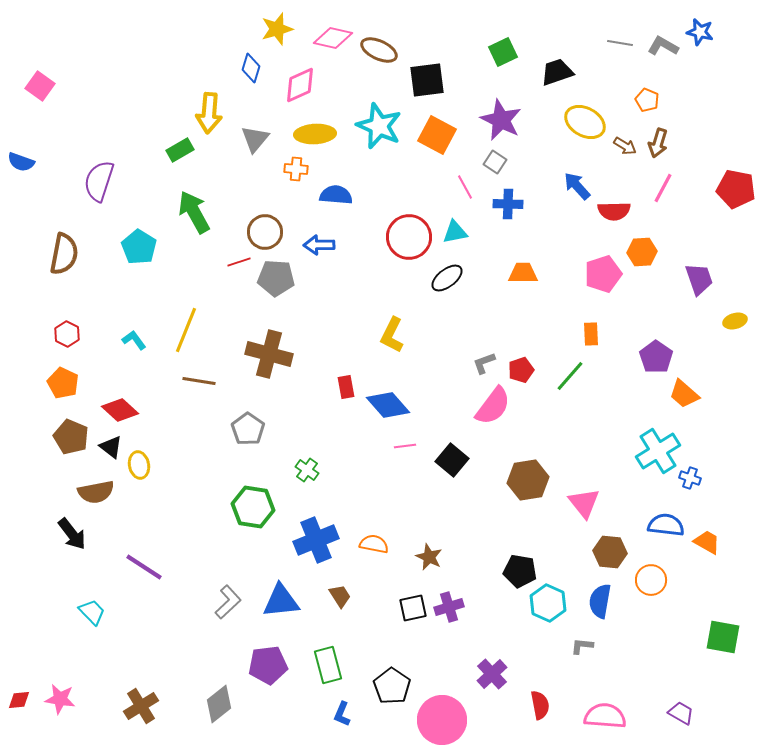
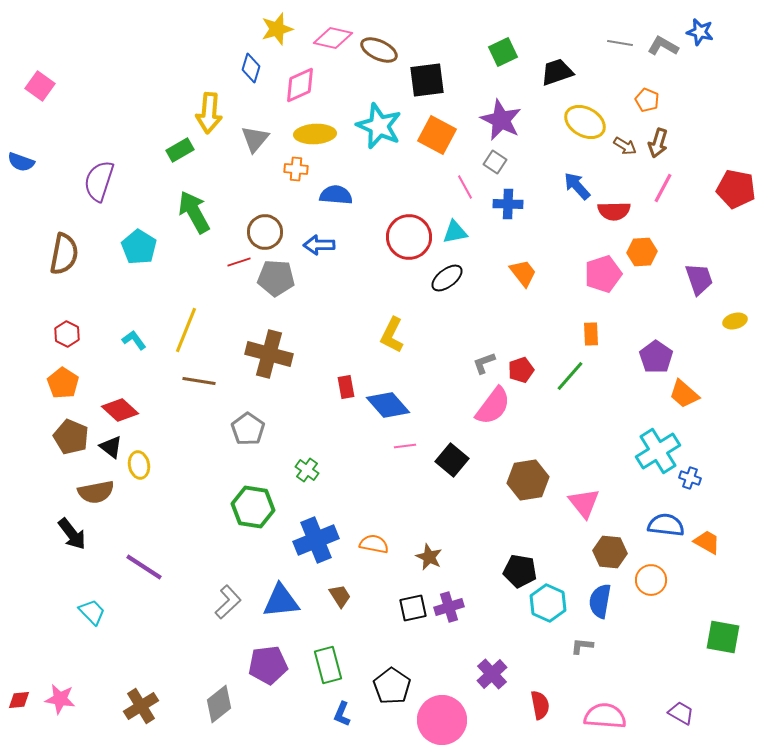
orange trapezoid at (523, 273): rotated 52 degrees clockwise
orange pentagon at (63, 383): rotated 8 degrees clockwise
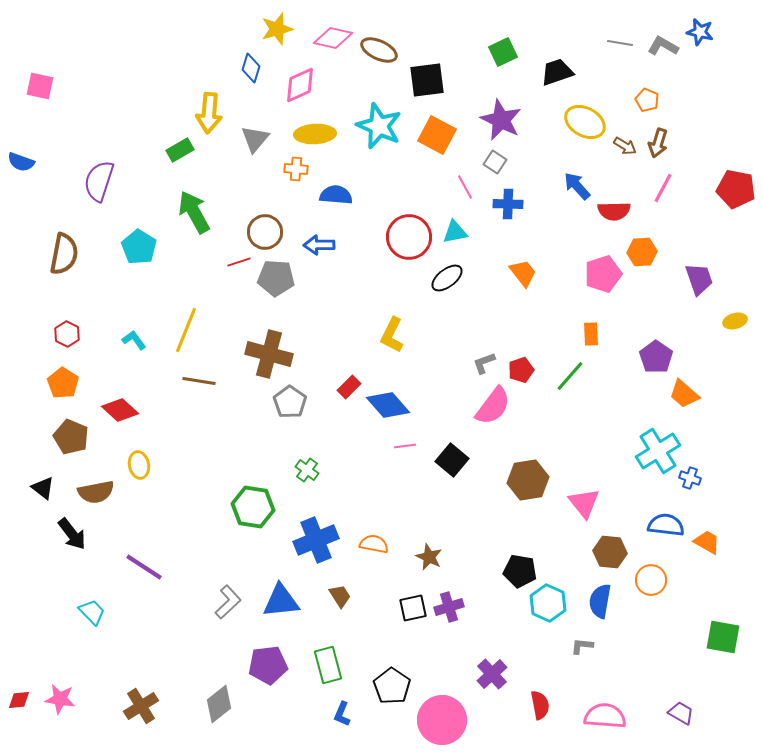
pink square at (40, 86): rotated 24 degrees counterclockwise
red rectangle at (346, 387): moved 3 px right; rotated 55 degrees clockwise
gray pentagon at (248, 429): moved 42 px right, 27 px up
black triangle at (111, 447): moved 68 px left, 41 px down
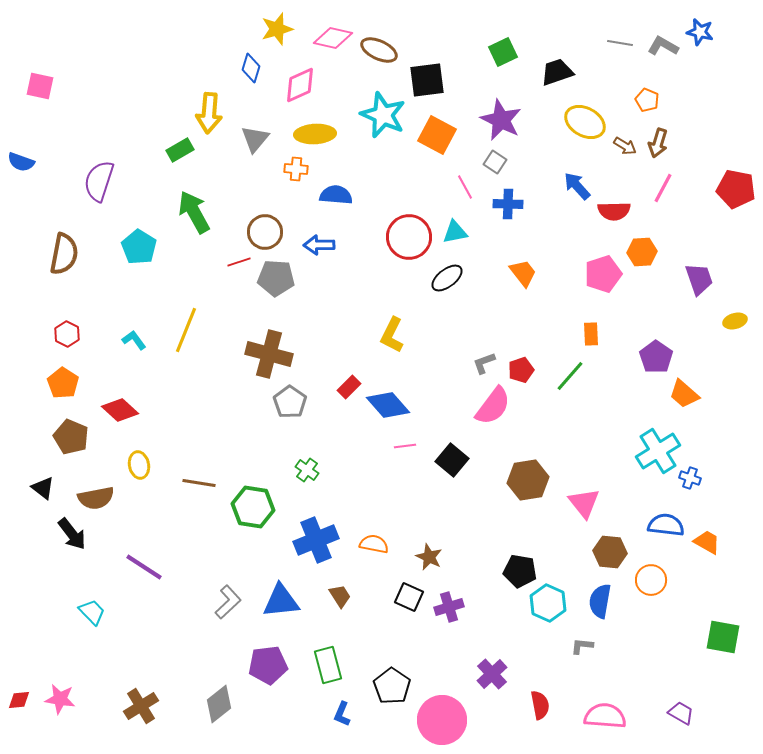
cyan star at (379, 126): moved 4 px right, 11 px up
brown line at (199, 381): moved 102 px down
brown semicircle at (96, 492): moved 6 px down
black square at (413, 608): moved 4 px left, 11 px up; rotated 36 degrees clockwise
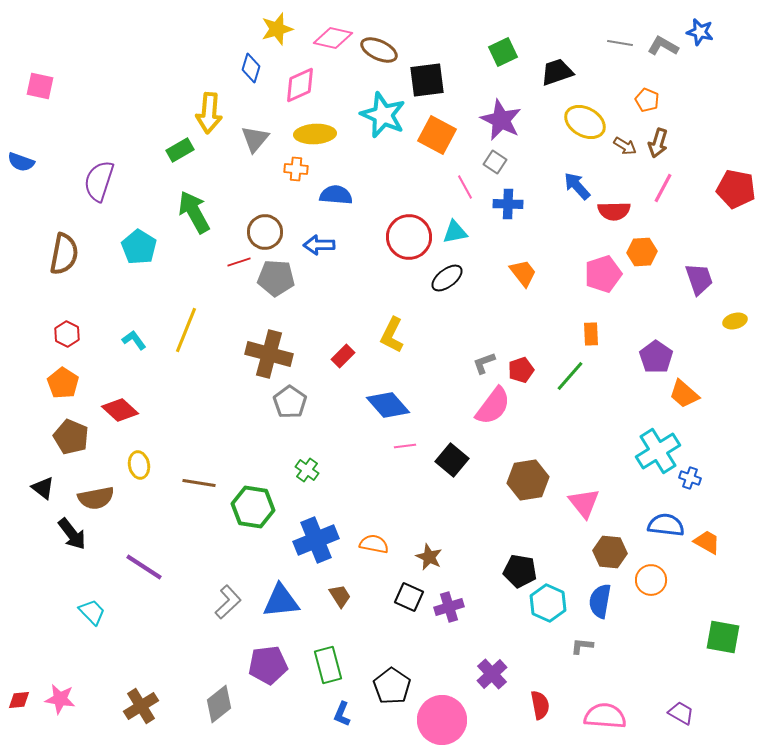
red rectangle at (349, 387): moved 6 px left, 31 px up
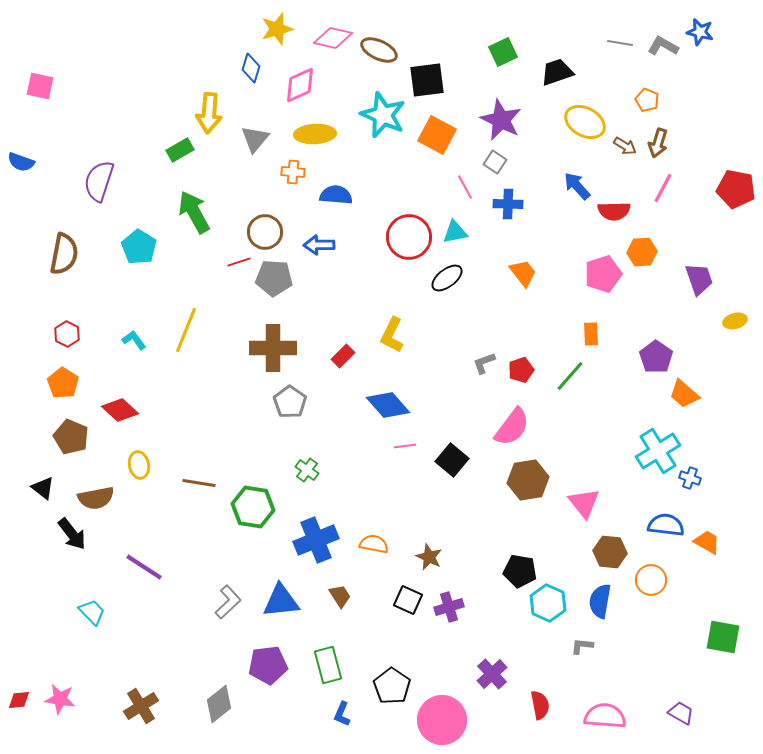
orange cross at (296, 169): moved 3 px left, 3 px down
gray pentagon at (276, 278): moved 2 px left
brown cross at (269, 354): moved 4 px right, 6 px up; rotated 15 degrees counterclockwise
pink semicircle at (493, 406): moved 19 px right, 21 px down
black square at (409, 597): moved 1 px left, 3 px down
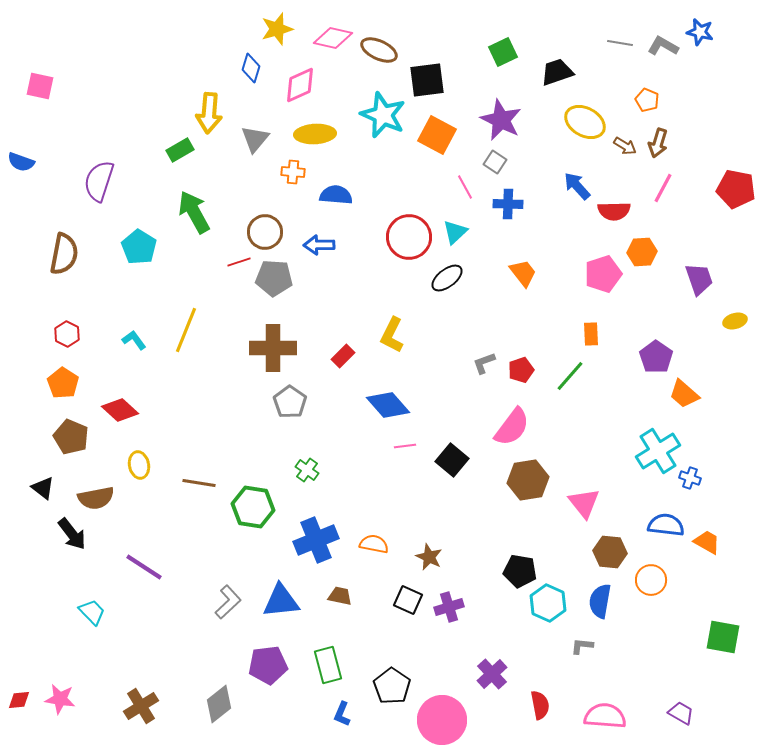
cyan triangle at (455, 232): rotated 32 degrees counterclockwise
brown trapezoid at (340, 596): rotated 45 degrees counterclockwise
